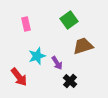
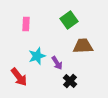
pink rectangle: rotated 16 degrees clockwise
brown trapezoid: rotated 15 degrees clockwise
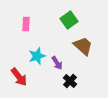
brown trapezoid: rotated 45 degrees clockwise
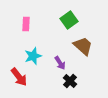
cyan star: moved 4 px left
purple arrow: moved 3 px right
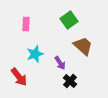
cyan star: moved 2 px right, 2 px up
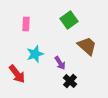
brown trapezoid: moved 4 px right
red arrow: moved 2 px left, 3 px up
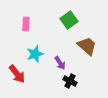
black cross: rotated 16 degrees counterclockwise
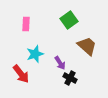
red arrow: moved 4 px right
black cross: moved 3 px up
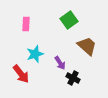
black cross: moved 3 px right
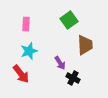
brown trapezoid: moved 2 px left, 1 px up; rotated 45 degrees clockwise
cyan star: moved 6 px left, 3 px up
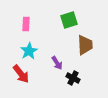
green square: rotated 18 degrees clockwise
cyan star: rotated 12 degrees counterclockwise
purple arrow: moved 3 px left
